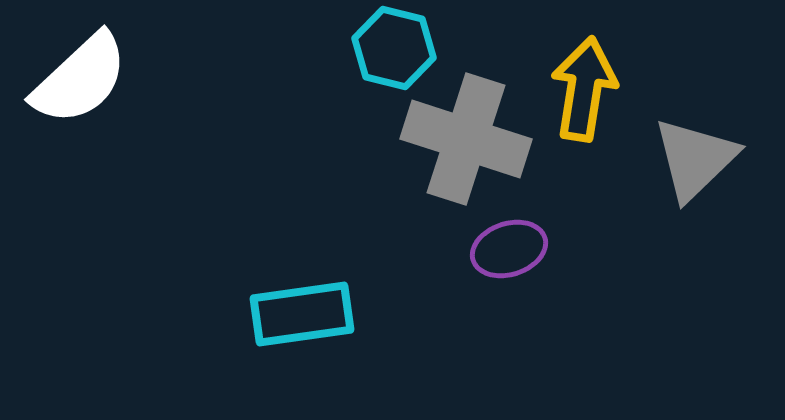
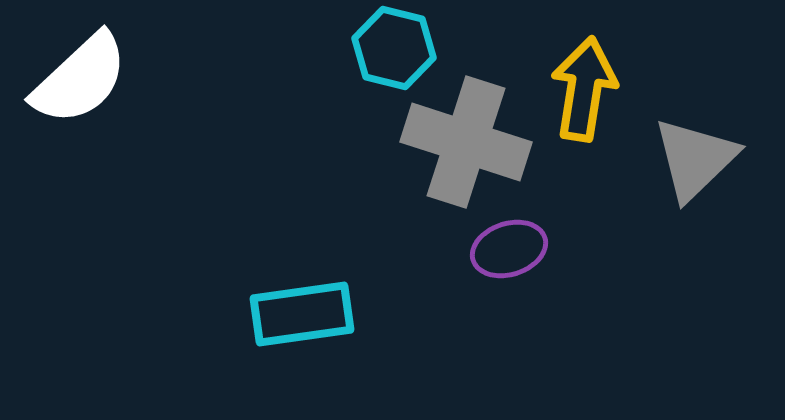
gray cross: moved 3 px down
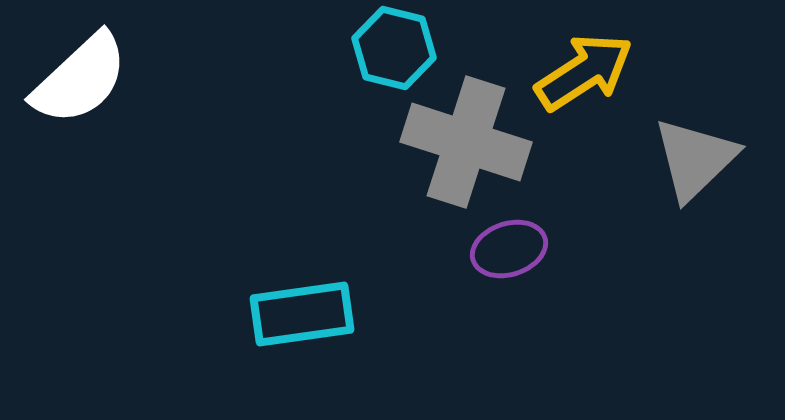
yellow arrow: moved 17 px up; rotated 48 degrees clockwise
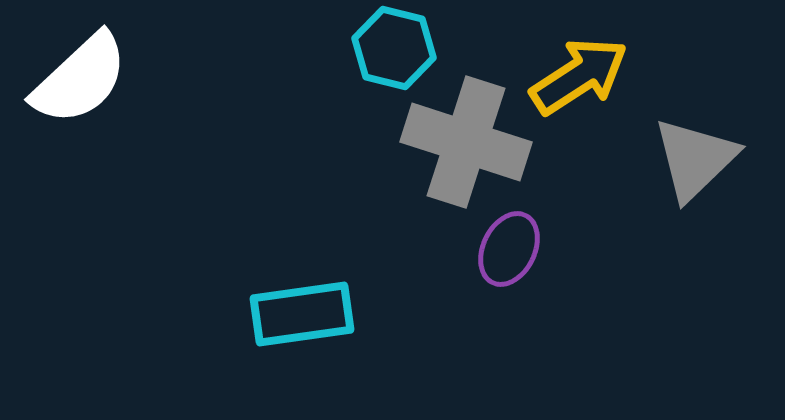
yellow arrow: moved 5 px left, 4 px down
purple ellipse: rotated 46 degrees counterclockwise
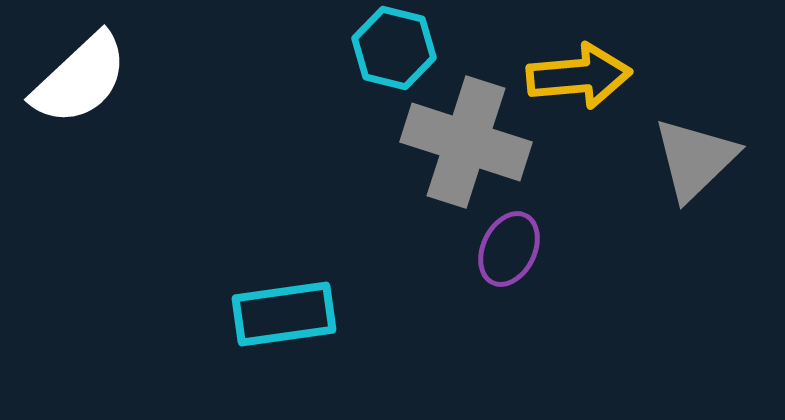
yellow arrow: rotated 28 degrees clockwise
cyan rectangle: moved 18 px left
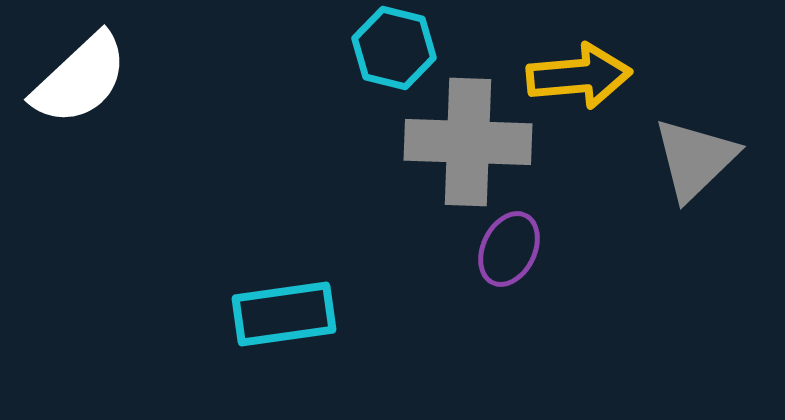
gray cross: moved 2 px right; rotated 16 degrees counterclockwise
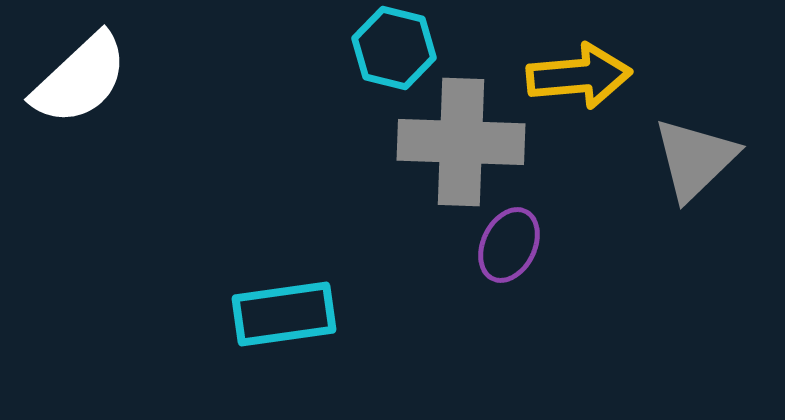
gray cross: moved 7 px left
purple ellipse: moved 4 px up
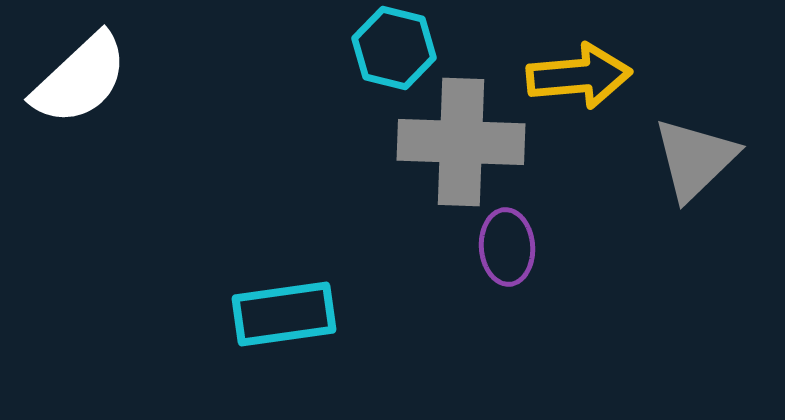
purple ellipse: moved 2 px left, 2 px down; rotated 30 degrees counterclockwise
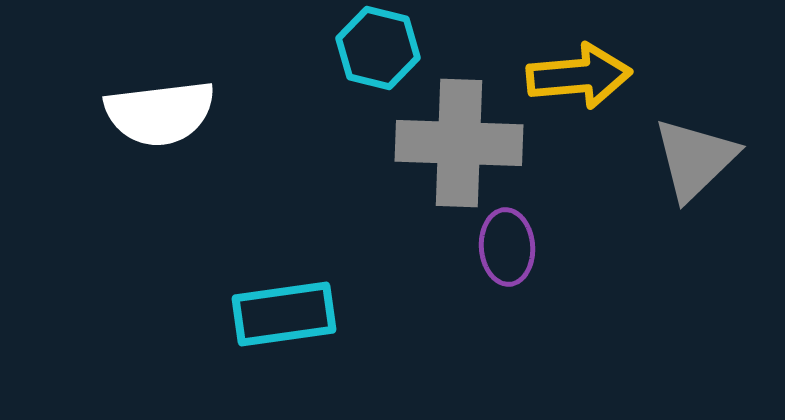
cyan hexagon: moved 16 px left
white semicircle: moved 80 px right, 34 px down; rotated 36 degrees clockwise
gray cross: moved 2 px left, 1 px down
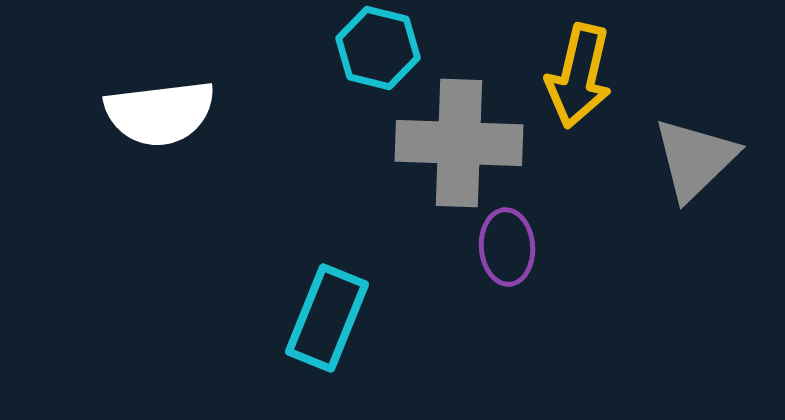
yellow arrow: rotated 108 degrees clockwise
cyan rectangle: moved 43 px right, 4 px down; rotated 60 degrees counterclockwise
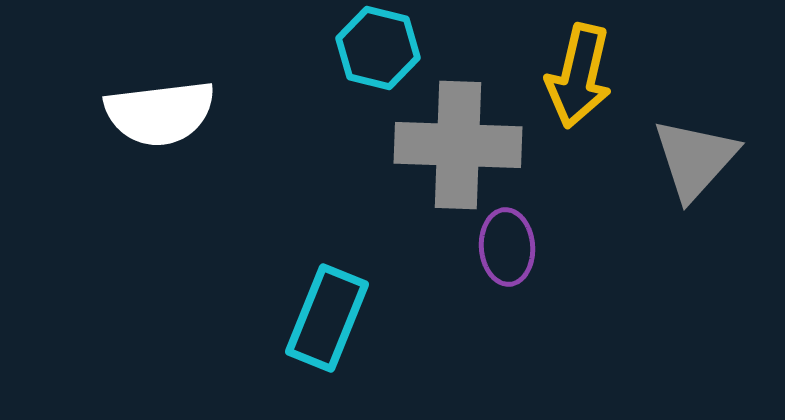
gray cross: moved 1 px left, 2 px down
gray triangle: rotated 4 degrees counterclockwise
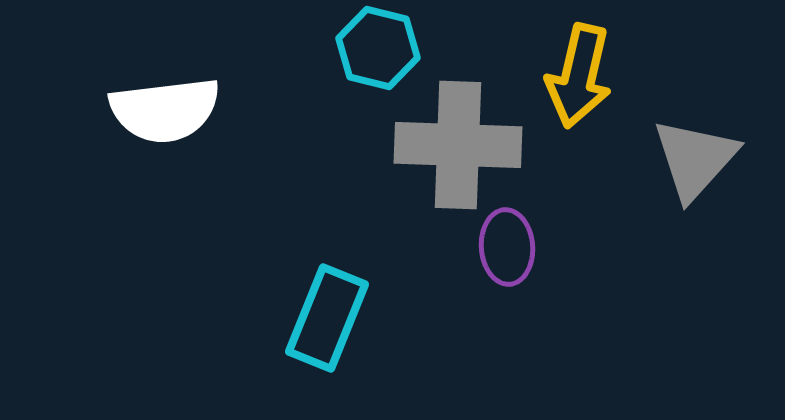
white semicircle: moved 5 px right, 3 px up
